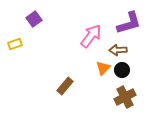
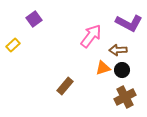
purple L-shape: rotated 44 degrees clockwise
yellow rectangle: moved 2 px left, 1 px down; rotated 24 degrees counterclockwise
orange triangle: rotated 28 degrees clockwise
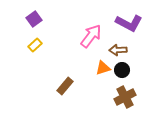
yellow rectangle: moved 22 px right
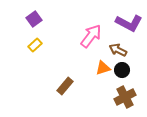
brown arrow: rotated 30 degrees clockwise
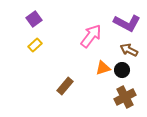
purple L-shape: moved 2 px left
brown arrow: moved 11 px right
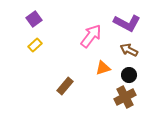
black circle: moved 7 px right, 5 px down
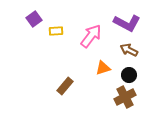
yellow rectangle: moved 21 px right, 14 px up; rotated 40 degrees clockwise
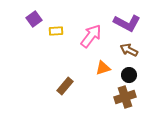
brown cross: rotated 10 degrees clockwise
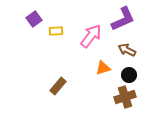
purple L-shape: moved 4 px left, 4 px up; rotated 52 degrees counterclockwise
brown arrow: moved 2 px left
brown rectangle: moved 7 px left
